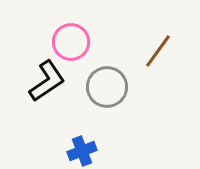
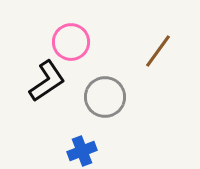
gray circle: moved 2 px left, 10 px down
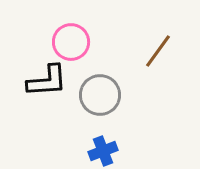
black L-shape: rotated 30 degrees clockwise
gray circle: moved 5 px left, 2 px up
blue cross: moved 21 px right
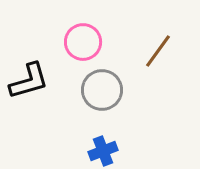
pink circle: moved 12 px right
black L-shape: moved 18 px left; rotated 12 degrees counterclockwise
gray circle: moved 2 px right, 5 px up
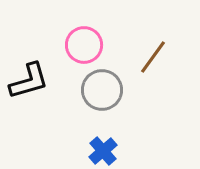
pink circle: moved 1 px right, 3 px down
brown line: moved 5 px left, 6 px down
blue cross: rotated 20 degrees counterclockwise
